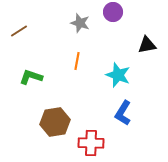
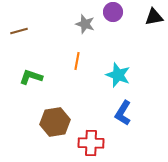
gray star: moved 5 px right, 1 px down
brown line: rotated 18 degrees clockwise
black triangle: moved 7 px right, 28 px up
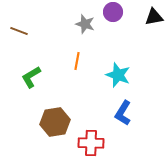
brown line: rotated 36 degrees clockwise
green L-shape: rotated 50 degrees counterclockwise
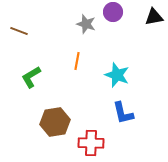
gray star: moved 1 px right
cyan star: moved 1 px left
blue L-shape: rotated 45 degrees counterclockwise
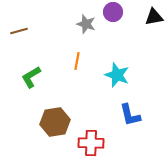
brown line: rotated 36 degrees counterclockwise
blue L-shape: moved 7 px right, 2 px down
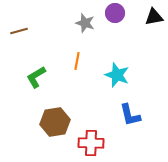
purple circle: moved 2 px right, 1 px down
gray star: moved 1 px left, 1 px up
green L-shape: moved 5 px right
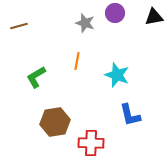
brown line: moved 5 px up
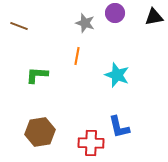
brown line: rotated 36 degrees clockwise
orange line: moved 5 px up
green L-shape: moved 1 px right, 2 px up; rotated 35 degrees clockwise
blue L-shape: moved 11 px left, 12 px down
brown hexagon: moved 15 px left, 10 px down
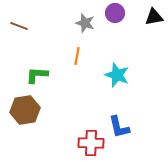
brown hexagon: moved 15 px left, 22 px up
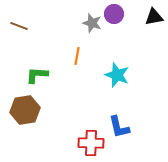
purple circle: moved 1 px left, 1 px down
gray star: moved 7 px right
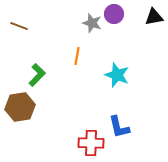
green L-shape: rotated 130 degrees clockwise
brown hexagon: moved 5 px left, 3 px up
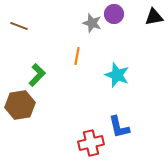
brown hexagon: moved 2 px up
red cross: rotated 15 degrees counterclockwise
